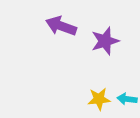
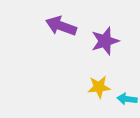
yellow star: moved 12 px up
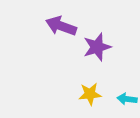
purple star: moved 8 px left, 6 px down
yellow star: moved 9 px left, 7 px down
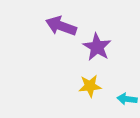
purple star: rotated 24 degrees counterclockwise
yellow star: moved 8 px up
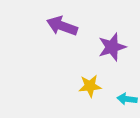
purple arrow: moved 1 px right
purple star: moved 15 px right; rotated 24 degrees clockwise
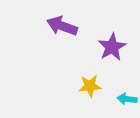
purple star: rotated 12 degrees counterclockwise
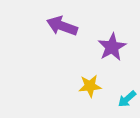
cyan arrow: rotated 48 degrees counterclockwise
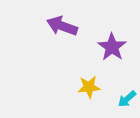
purple star: rotated 8 degrees counterclockwise
yellow star: moved 1 px left, 1 px down
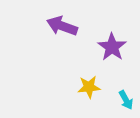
cyan arrow: moved 1 px left, 1 px down; rotated 78 degrees counterclockwise
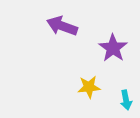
purple star: moved 1 px right, 1 px down
cyan arrow: rotated 18 degrees clockwise
